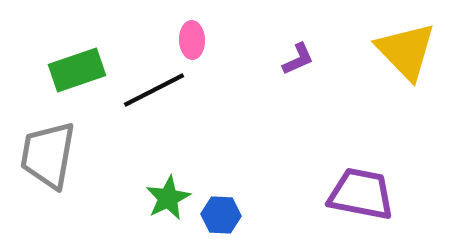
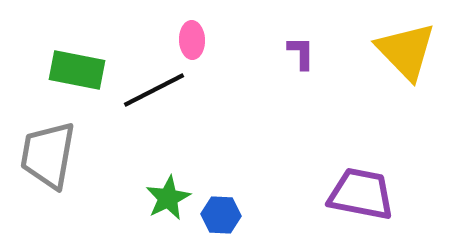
purple L-shape: moved 3 px right, 6 px up; rotated 66 degrees counterclockwise
green rectangle: rotated 30 degrees clockwise
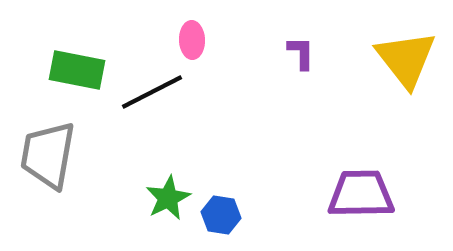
yellow triangle: moved 8 px down; rotated 6 degrees clockwise
black line: moved 2 px left, 2 px down
purple trapezoid: rotated 12 degrees counterclockwise
blue hexagon: rotated 6 degrees clockwise
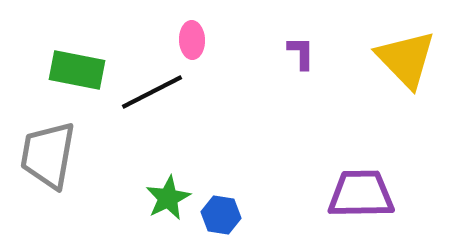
yellow triangle: rotated 6 degrees counterclockwise
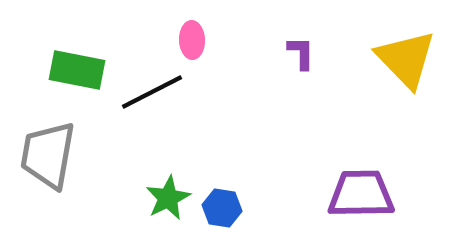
blue hexagon: moved 1 px right, 7 px up
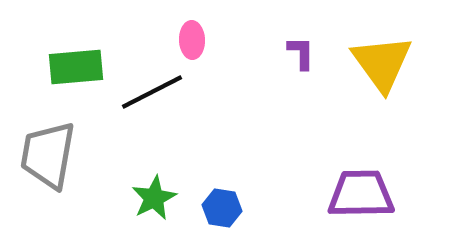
yellow triangle: moved 24 px left, 4 px down; rotated 8 degrees clockwise
green rectangle: moved 1 px left, 3 px up; rotated 16 degrees counterclockwise
green star: moved 14 px left
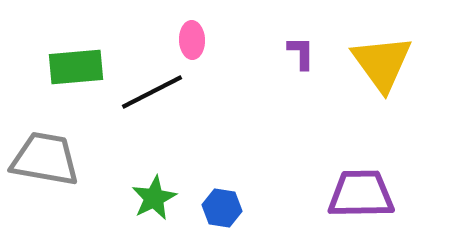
gray trapezoid: moved 3 px left, 4 px down; rotated 90 degrees clockwise
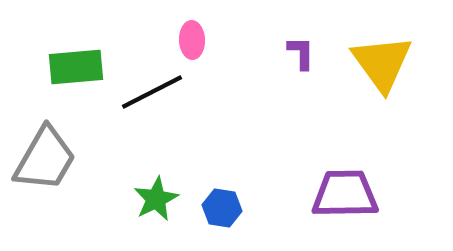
gray trapezoid: rotated 110 degrees clockwise
purple trapezoid: moved 16 px left
green star: moved 2 px right, 1 px down
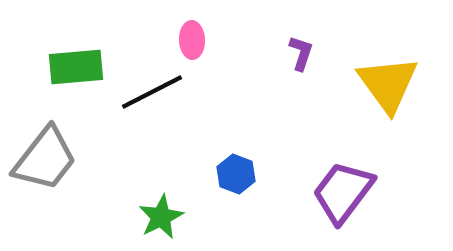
purple L-shape: rotated 18 degrees clockwise
yellow triangle: moved 6 px right, 21 px down
gray trapezoid: rotated 8 degrees clockwise
purple trapezoid: moved 2 px left, 2 px up; rotated 52 degrees counterclockwise
green star: moved 5 px right, 18 px down
blue hexagon: moved 14 px right, 34 px up; rotated 12 degrees clockwise
